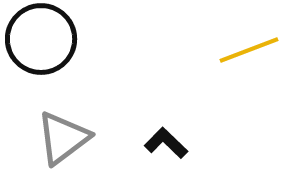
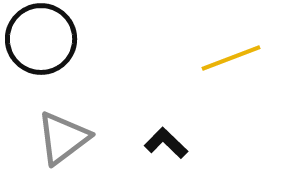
yellow line: moved 18 px left, 8 px down
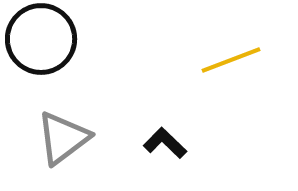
yellow line: moved 2 px down
black L-shape: moved 1 px left
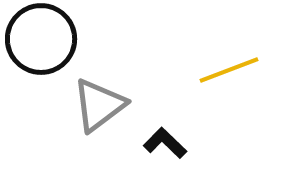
yellow line: moved 2 px left, 10 px down
gray triangle: moved 36 px right, 33 px up
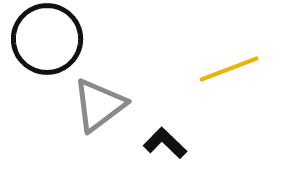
black circle: moved 6 px right
yellow line: moved 1 px up
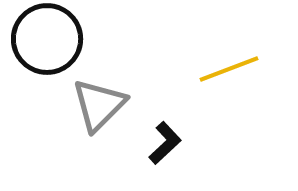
gray triangle: rotated 8 degrees counterclockwise
black L-shape: rotated 93 degrees clockwise
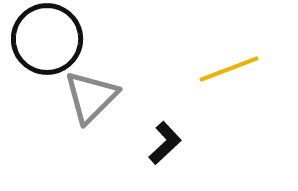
gray triangle: moved 8 px left, 8 px up
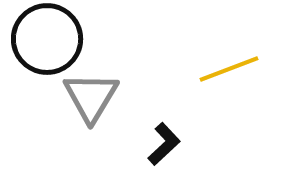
gray triangle: rotated 14 degrees counterclockwise
black L-shape: moved 1 px left, 1 px down
